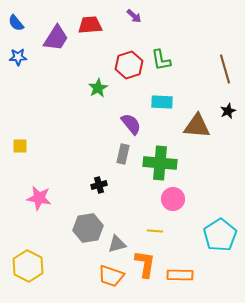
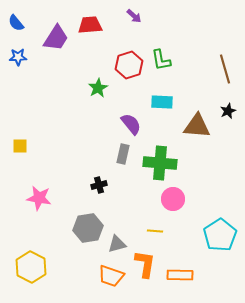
yellow hexagon: moved 3 px right, 1 px down
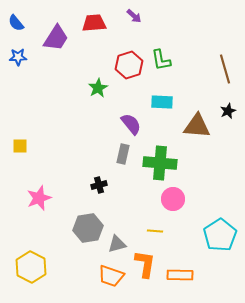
red trapezoid: moved 4 px right, 2 px up
pink star: rotated 30 degrees counterclockwise
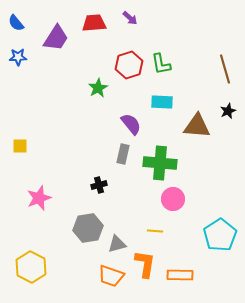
purple arrow: moved 4 px left, 2 px down
green L-shape: moved 4 px down
